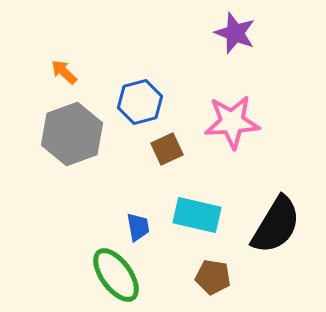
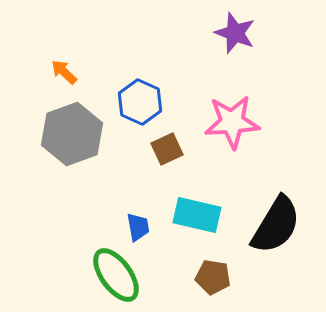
blue hexagon: rotated 21 degrees counterclockwise
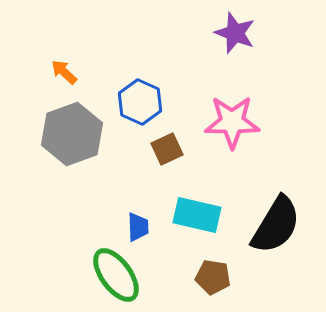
pink star: rotated 4 degrees clockwise
blue trapezoid: rotated 8 degrees clockwise
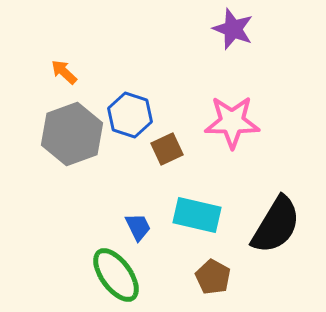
purple star: moved 2 px left, 4 px up
blue hexagon: moved 10 px left, 13 px down; rotated 6 degrees counterclockwise
blue trapezoid: rotated 24 degrees counterclockwise
brown pentagon: rotated 20 degrees clockwise
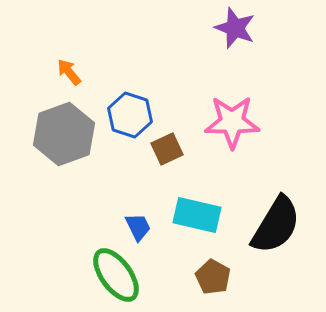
purple star: moved 2 px right, 1 px up
orange arrow: moved 5 px right; rotated 8 degrees clockwise
gray hexagon: moved 8 px left
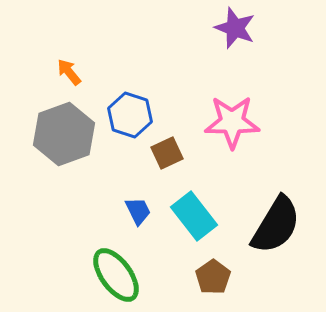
brown square: moved 4 px down
cyan rectangle: moved 3 px left, 1 px down; rotated 39 degrees clockwise
blue trapezoid: moved 16 px up
brown pentagon: rotated 8 degrees clockwise
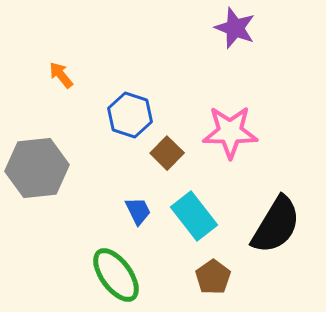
orange arrow: moved 8 px left, 3 px down
pink star: moved 2 px left, 10 px down
gray hexagon: moved 27 px left, 34 px down; rotated 14 degrees clockwise
brown square: rotated 20 degrees counterclockwise
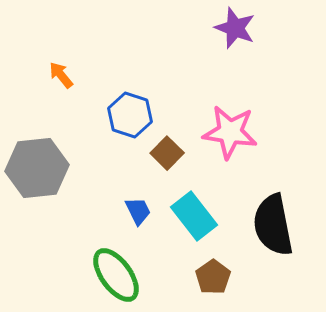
pink star: rotated 8 degrees clockwise
black semicircle: moved 3 px left; rotated 138 degrees clockwise
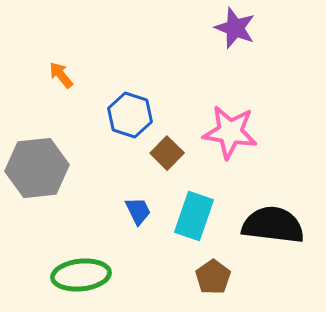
cyan rectangle: rotated 57 degrees clockwise
black semicircle: rotated 108 degrees clockwise
green ellipse: moved 35 px left; rotated 60 degrees counterclockwise
